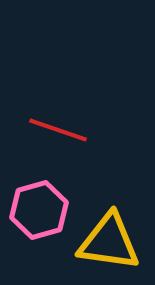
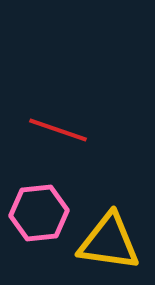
pink hexagon: moved 3 px down; rotated 10 degrees clockwise
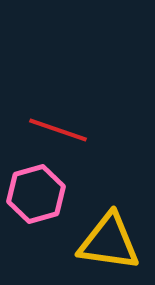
pink hexagon: moved 3 px left, 19 px up; rotated 10 degrees counterclockwise
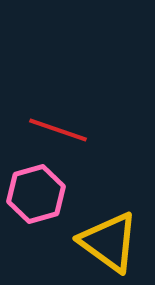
yellow triangle: rotated 28 degrees clockwise
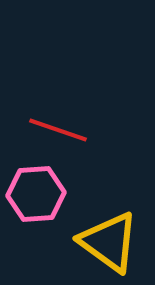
pink hexagon: rotated 12 degrees clockwise
